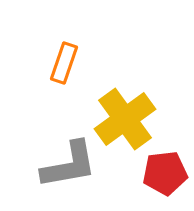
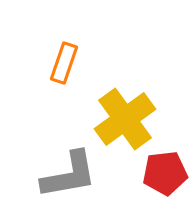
gray L-shape: moved 10 px down
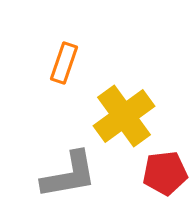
yellow cross: moved 1 px left, 3 px up
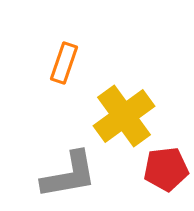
red pentagon: moved 1 px right, 4 px up
